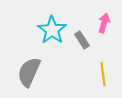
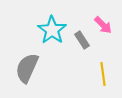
pink arrow: moved 1 px left, 2 px down; rotated 120 degrees clockwise
gray semicircle: moved 2 px left, 4 px up
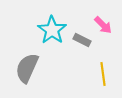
gray rectangle: rotated 30 degrees counterclockwise
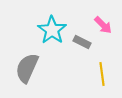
gray rectangle: moved 2 px down
yellow line: moved 1 px left
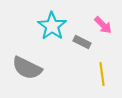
cyan star: moved 4 px up
gray semicircle: rotated 88 degrees counterclockwise
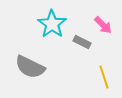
cyan star: moved 2 px up
gray semicircle: moved 3 px right, 1 px up
yellow line: moved 2 px right, 3 px down; rotated 10 degrees counterclockwise
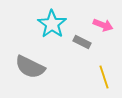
pink arrow: rotated 24 degrees counterclockwise
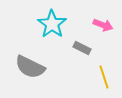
gray rectangle: moved 6 px down
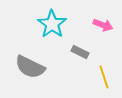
gray rectangle: moved 2 px left, 4 px down
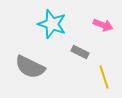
cyan star: rotated 16 degrees counterclockwise
